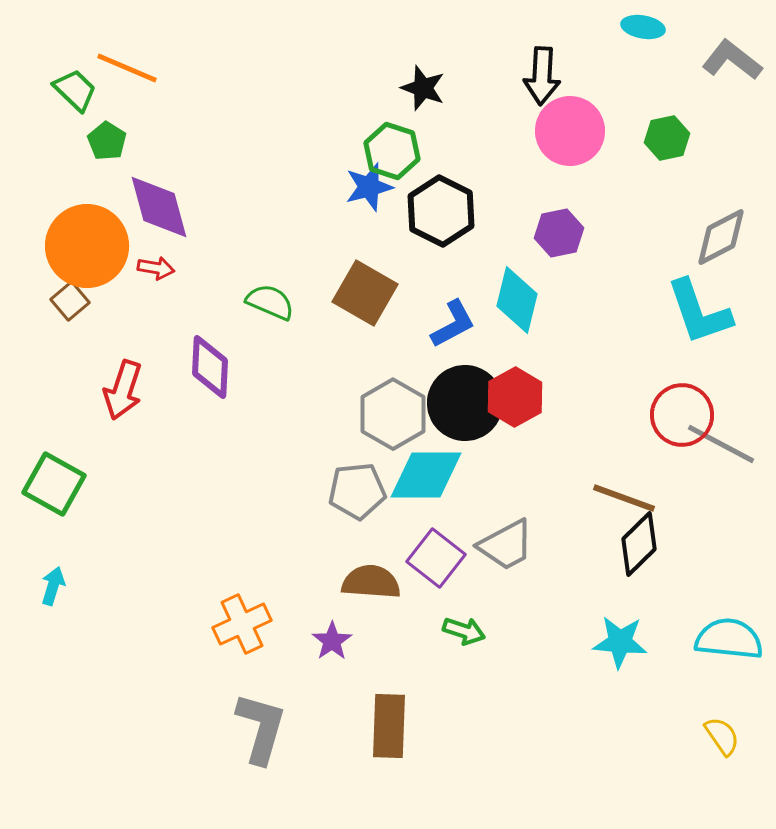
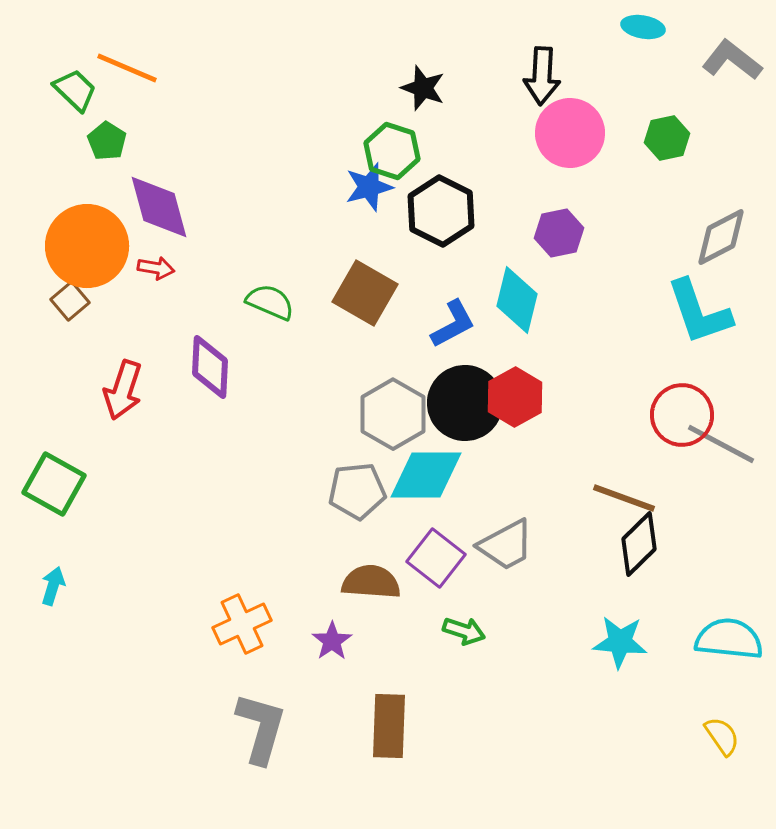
pink circle at (570, 131): moved 2 px down
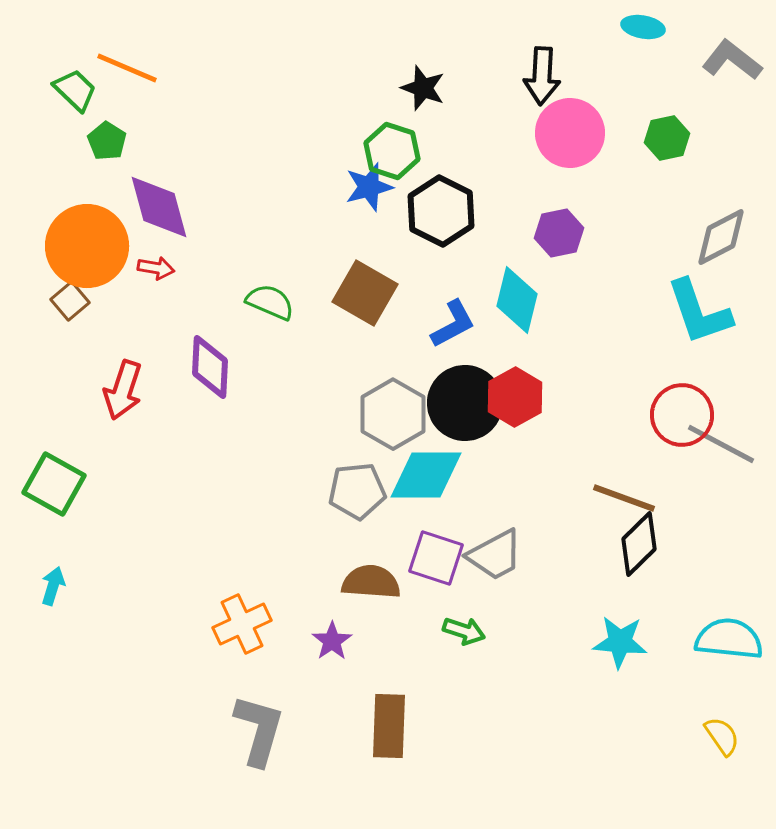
gray trapezoid at (506, 545): moved 11 px left, 10 px down
purple square at (436, 558): rotated 20 degrees counterclockwise
gray L-shape at (261, 728): moved 2 px left, 2 px down
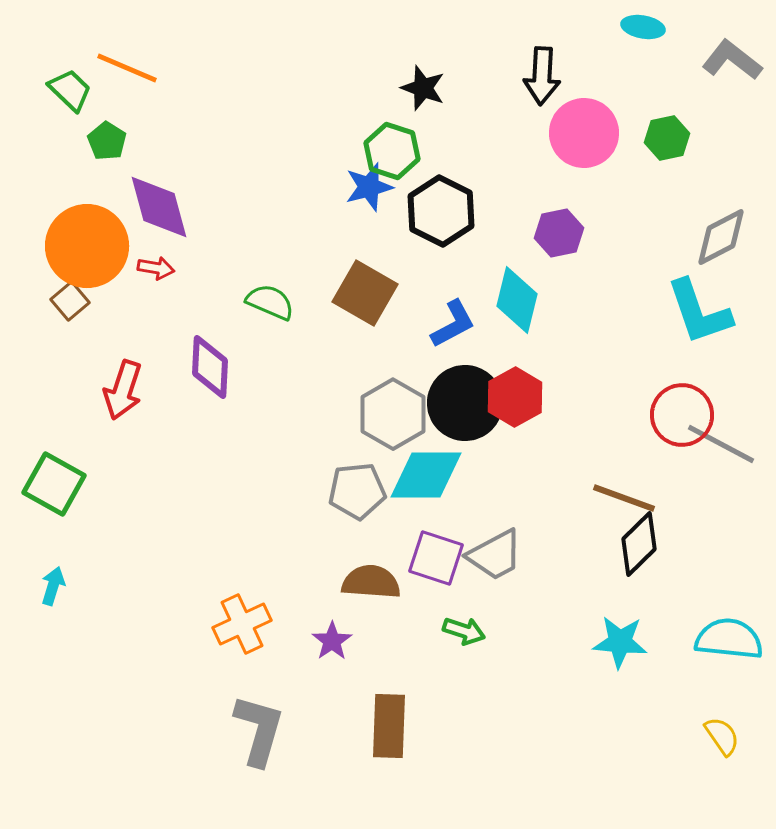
green trapezoid at (75, 90): moved 5 px left
pink circle at (570, 133): moved 14 px right
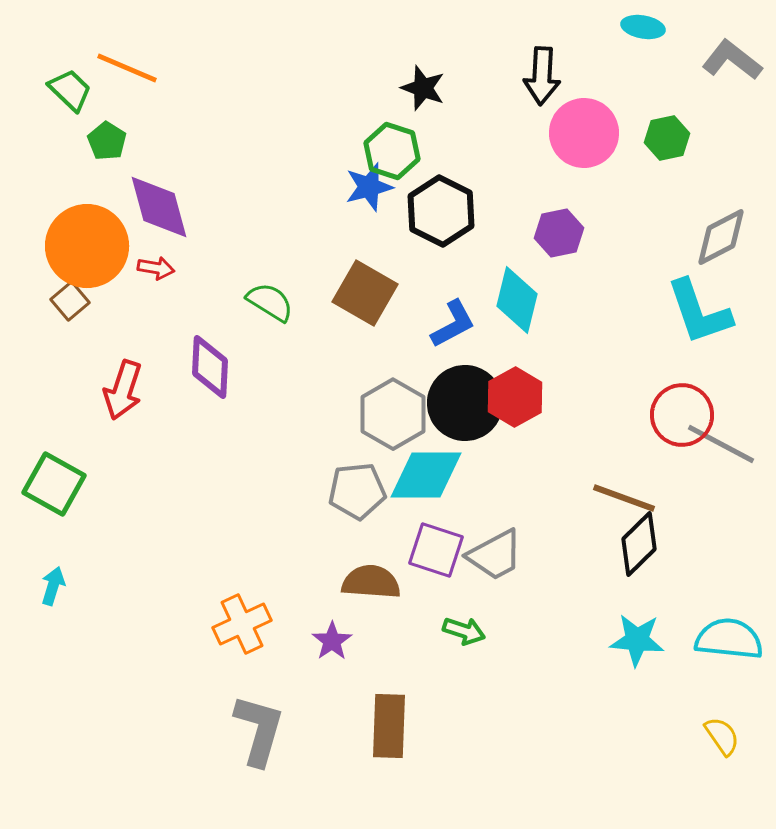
green semicircle at (270, 302): rotated 9 degrees clockwise
purple square at (436, 558): moved 8 px up
cyan star at (620, 642): moved 17 px right, 2 px up
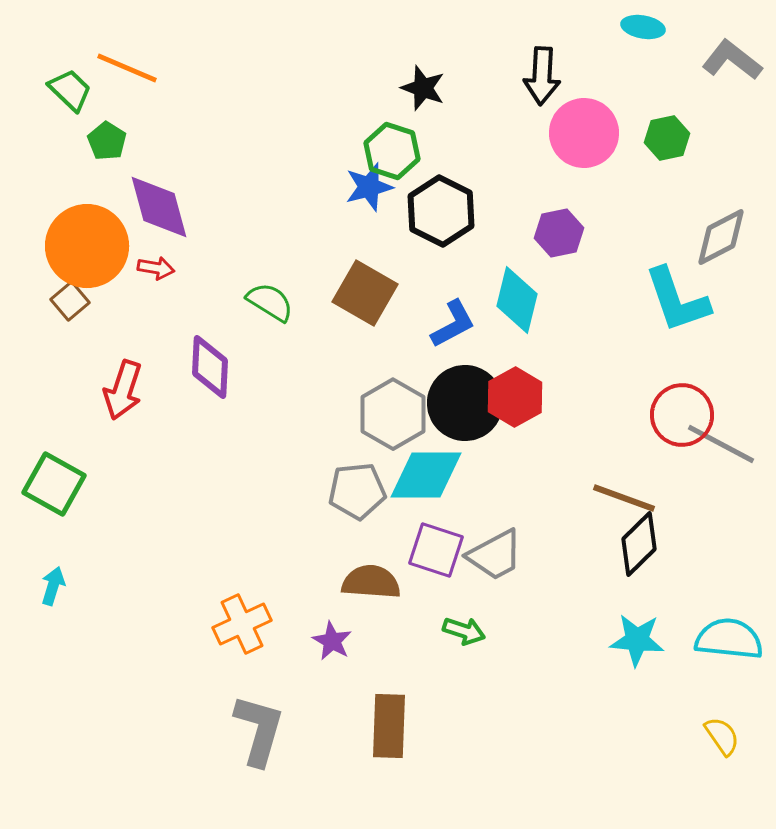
cyan L-shape at (699, 312): moved 22 px left, 12 px up
purple star at (332, 641): rotated 9 degrees counterclockwise
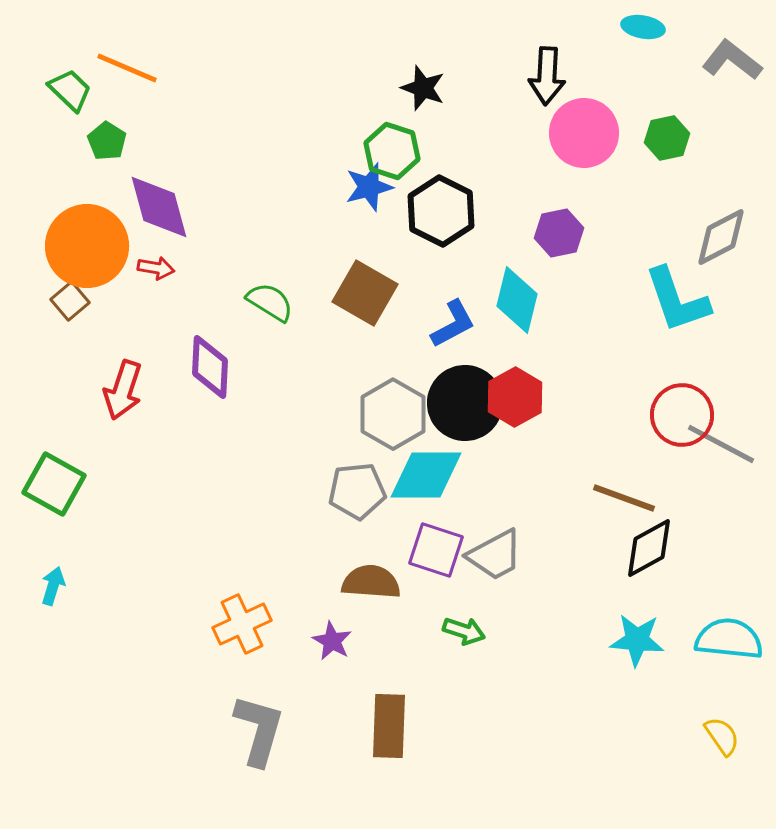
black arrow at (542, 76): moved 5 px right
black diamond at (639, 544): moved 10 px right, 4 px down; rotated 16 degrees clockwise
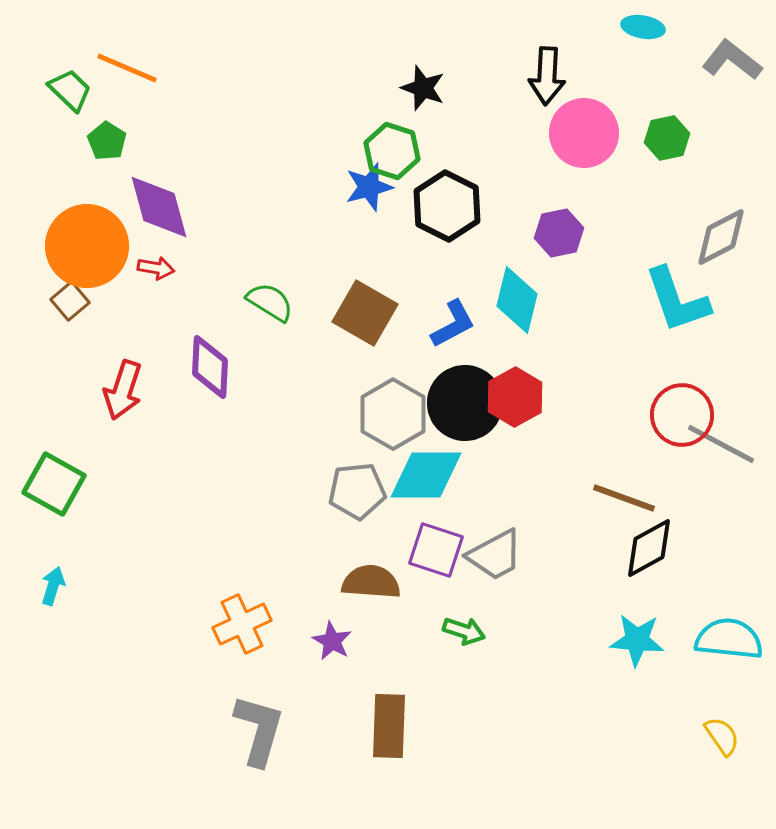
black hexagon at (441, 211): moved 6 px right, 5 px up
brown square at (365, 293): moved 20 px down
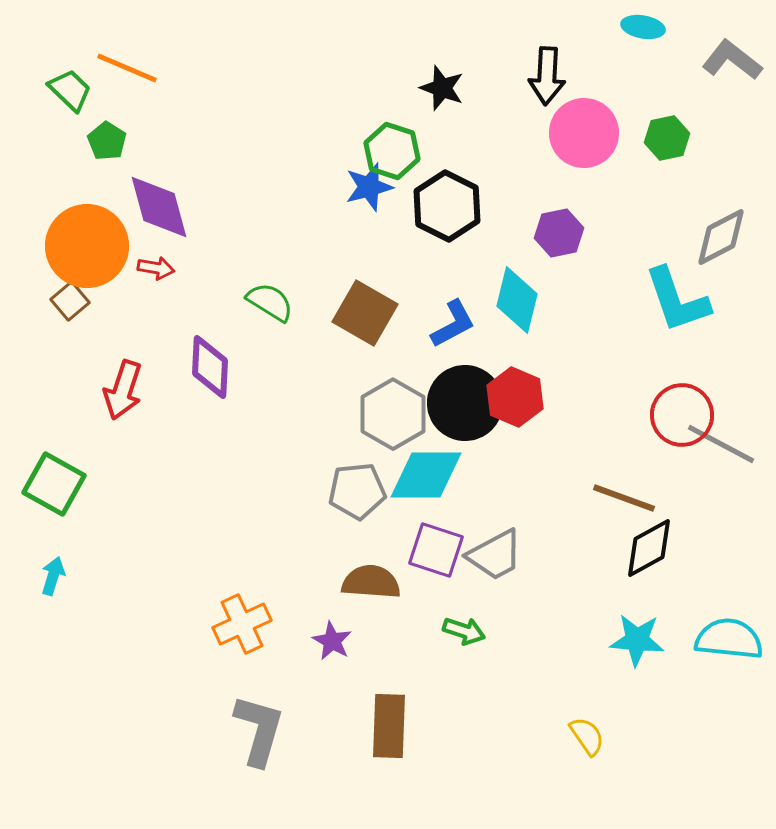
black star at (423, 88): moved 19 px right
red hexagon at (515, 397): rotated 8 degrees counterclockwise
cyan arrow at (53, 586): moved 10 px up
yellow semicircle at (722, 736): moved 135 px left
